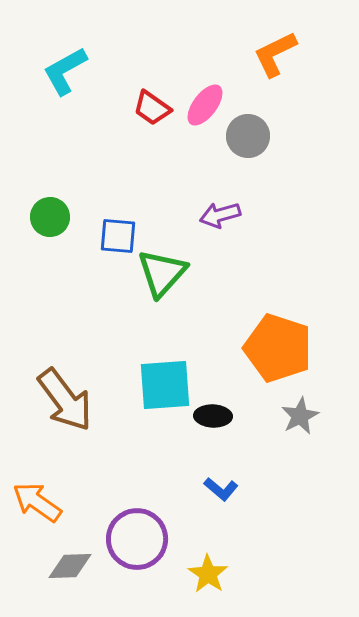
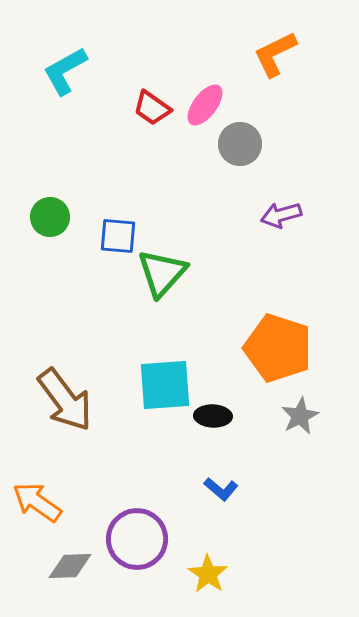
gray circle: moved 8 px left, 8 px down
purple arrow: moved 61 px right
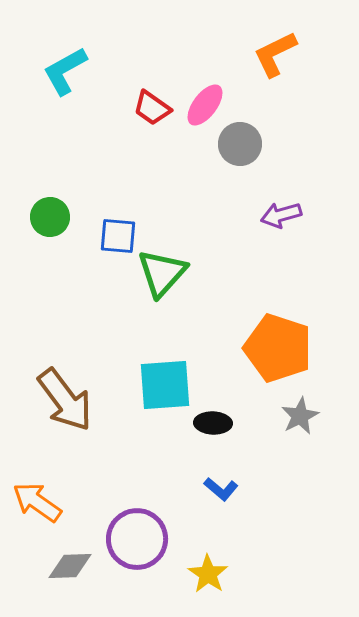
black ellipse: moved 7 px down
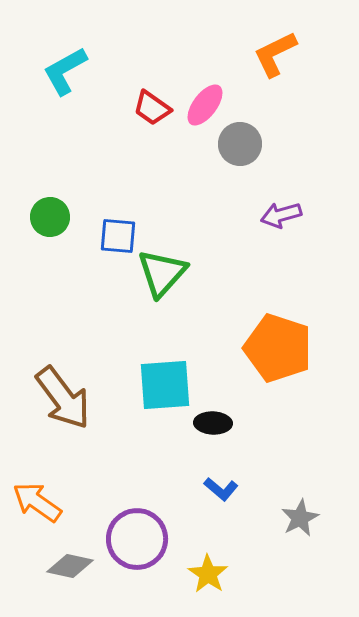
brown arrow: moved 2 px left, 2 px up
gray star: moved 102 px down
gray diamond: rotated 15 degrees clockwise
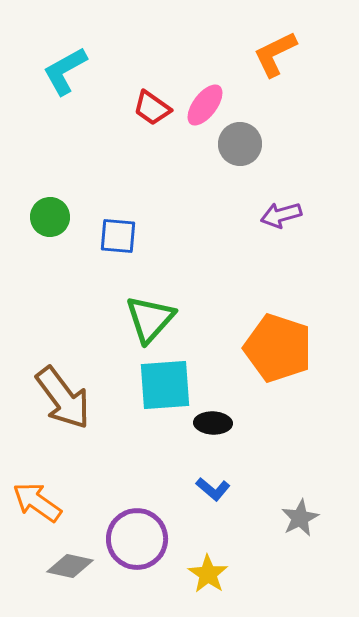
green triangle: moved 12 px left, 46 px down
blue L-shape: moved 8 px left
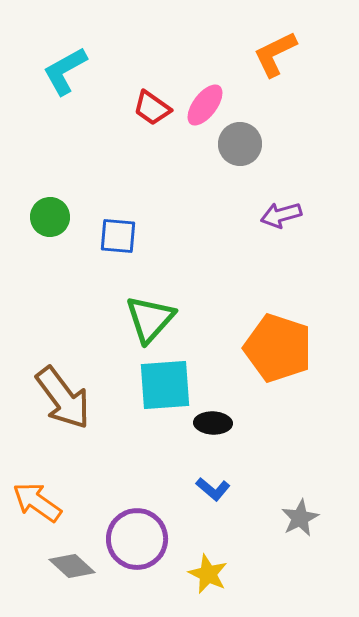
gray diamond: moved 2 px right; rotated 30 degrees clockwise
yellow star: rotated 9 degrees counterclockwise
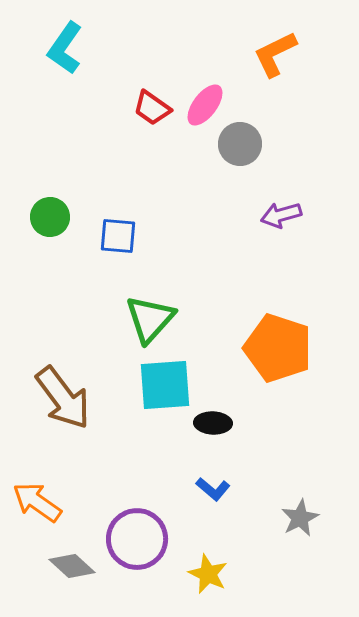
cyan L-shape: moved 23 px up; rotated 26 degrees counterclockwise
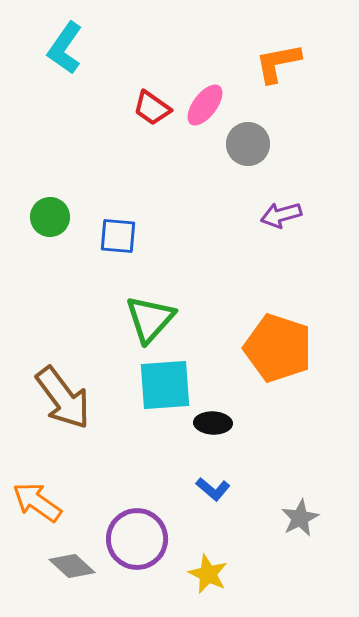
orange L-shape: moved 3 px right, 9 px down; rotated 15 degrees clockwise
gray circle: moved 8 px right
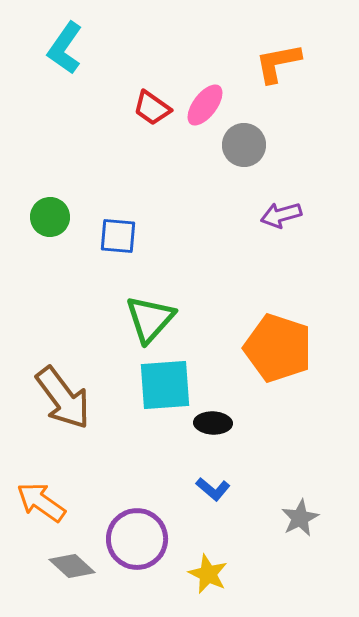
gray circle: moved 4 px left, 1 px down
orange arrow: moved 4 px right
